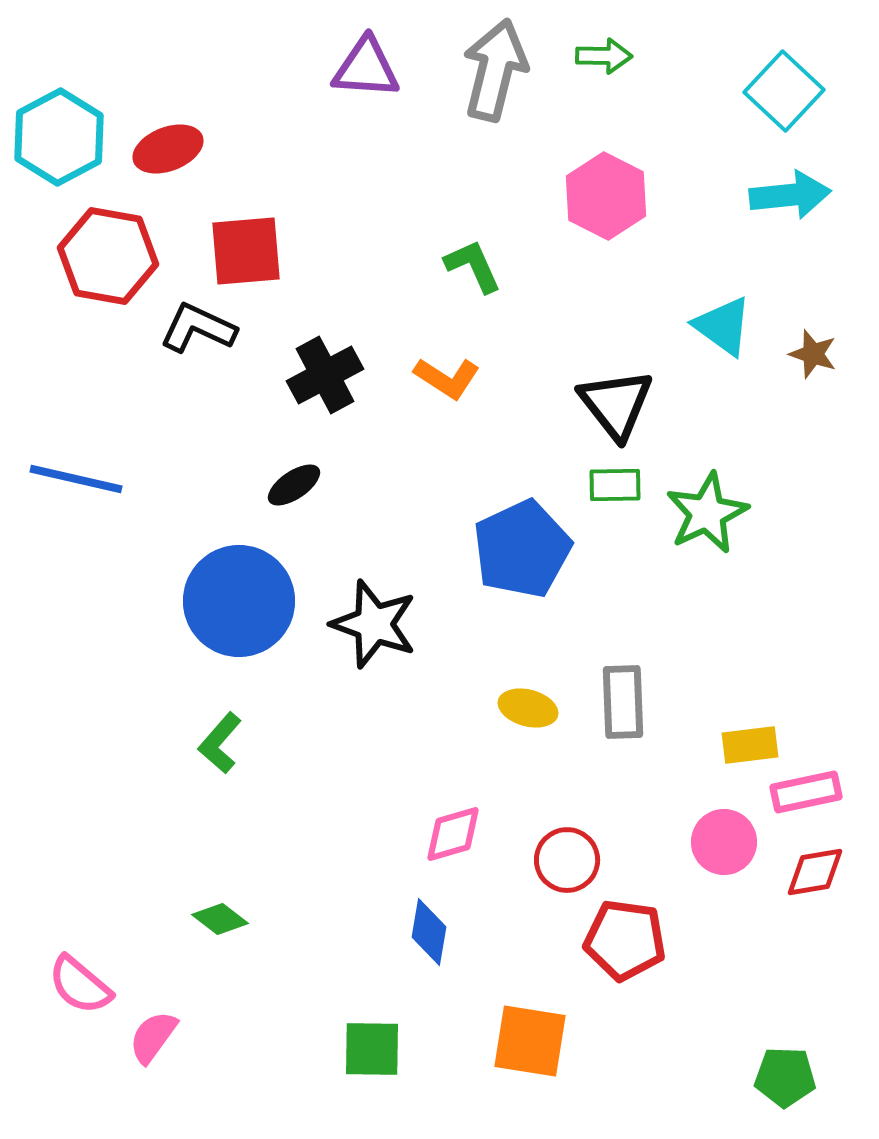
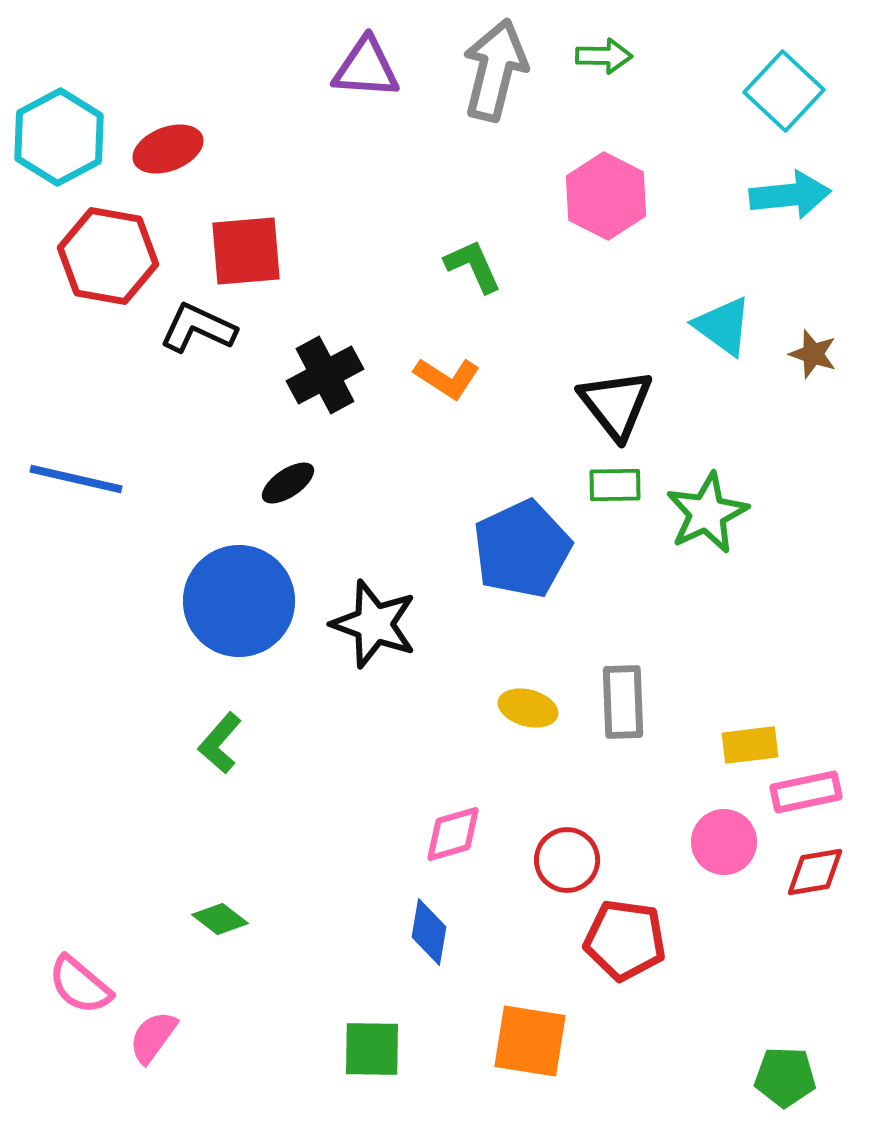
black ellipse at (294, 485): moved 6 px left, 2 px up
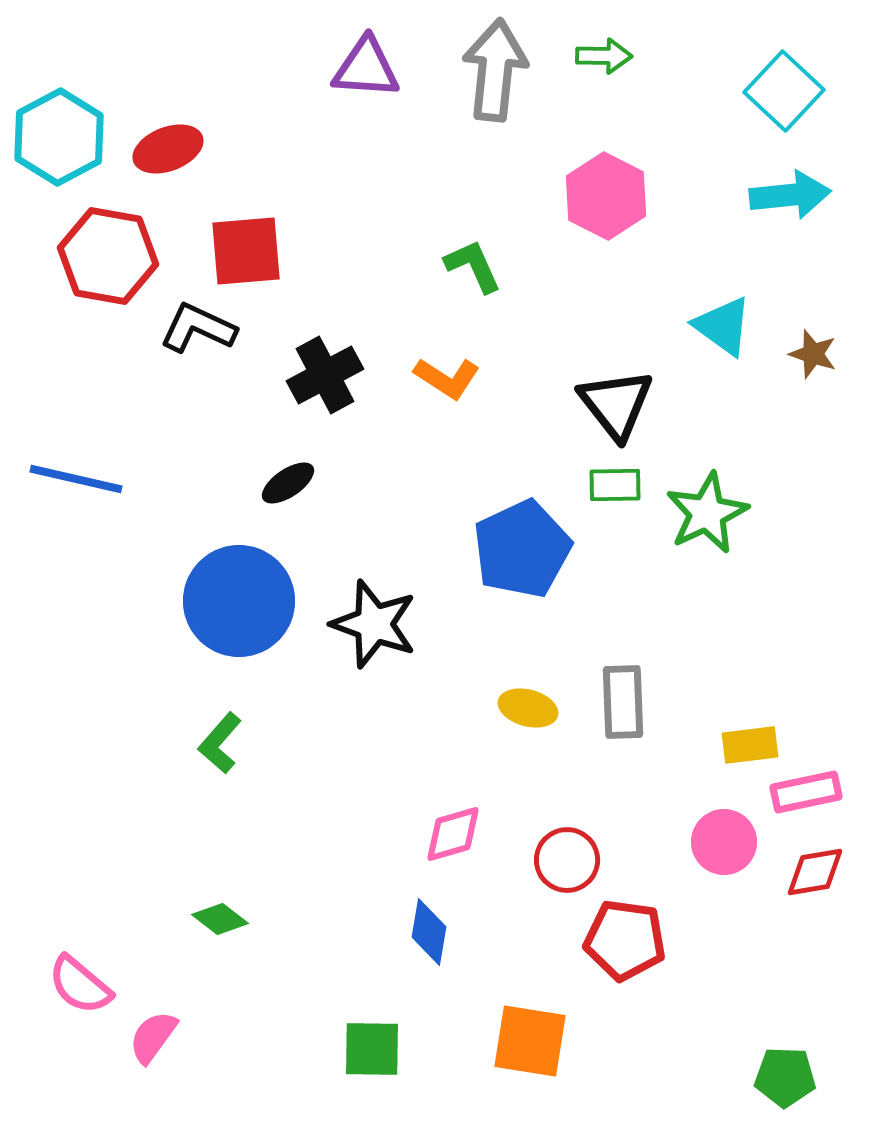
gray arrow at (495, 70): rotated 8 degrees counterclockwise
